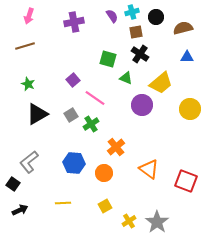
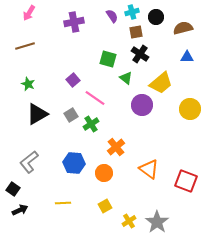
pink arrow: moved 3 px up; rotated 14 degrees clockwise
green triangle: rotated 16 degrees clockwise
black square: moved 5 px down
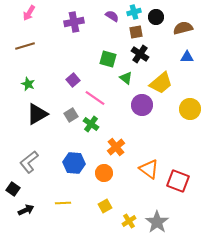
cyan cross: moved 2 px right
purple semicircle: rotated 24 degrees counterclockwise
green cross: rotated 21 degrees counterclockwise
red square: moved 8 px left
black arrow: moved 6 px right
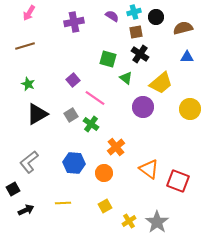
purple circle: moved 1 px right, 2 px down
black square: rotated 24 degrees clockwise
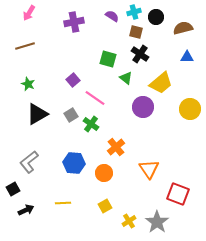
brown square: rotated 24 degrees clockwise
orange triangle: rotated 20 degrees clockwise
red square: moved 13 px down
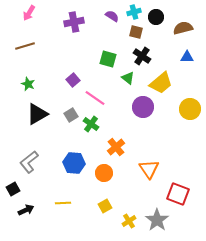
black cross: moved 2 px right, 2 px down
green triangle: moved 2 px right
gray star: moved 2 px up
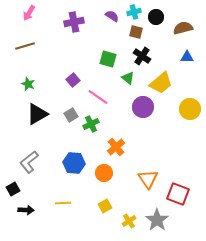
pink line: moved 3 px right, 1 px up
green cross: rotated 28 degrees clockwise
orange triangle: moved 1 px left, 10 px down
black arrow: rotated 28 degrees clockwise
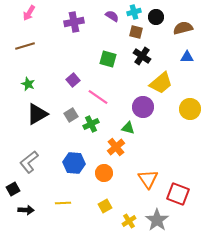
green triangle: moved 50 px down; rotated 24 degrees counterclockwise
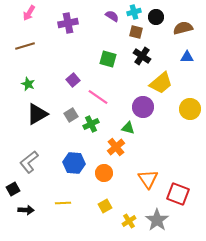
purple cross: moved 6 px left, 1 px down
